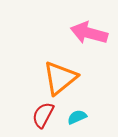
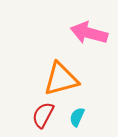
orange triangle: moved 1 px right, 1 px down; rotated 24 degrees clockwise
cyan semicircle: rotated 42 degrees counterclockwise
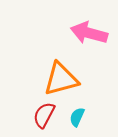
red semicircle: moved 1 px right
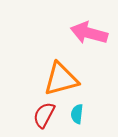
cyan semicircle: moved 3 px up; rotated 18 degrees counterclockwise
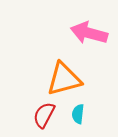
orange triangle: moved 3 px right
cyan semicircle: moved 1 px right
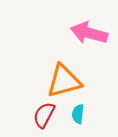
orange triangle: moved 2 px down
